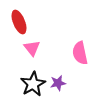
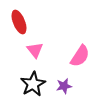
pink triangle: moved 3 px right, 2 px down
pink semicircle: moved 3 px down; rotated 135 degrees counterclockwise
purple star: moved 6 px right, 3 px down
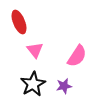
pink semicircle: moved 3 px left
